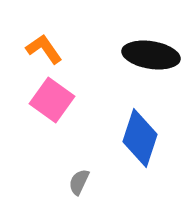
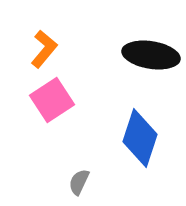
orange L-shape: rotated 75 degrees clockwise
pink square: rotated 21 degrees clockwise
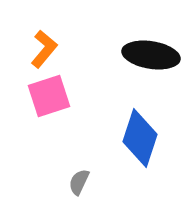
pink square: moved 3 px left, 4 px up; rotated 15 degrees clockwise
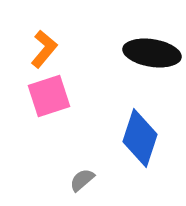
black ellipse: moved 1 px right, 2 px up
gray semicircle: moved 3 px right, 2 px up; rotated 24 degrees clockwise
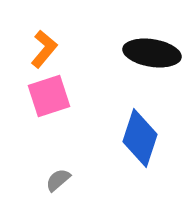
gray semicircle: moved 24 px left
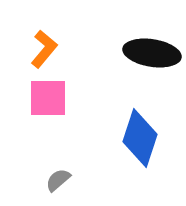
pink square: moved 1 px left, 2 px down; rotated 18 degrees clockwise
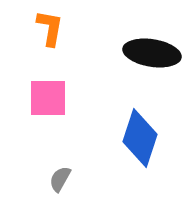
orange L-shape: moved 6 px right, 21 px up; rotated 30 degrees counterclockwise
gray semicircle: moved 2 px right, 1 px up; rotated 20 degrees counterclockwise
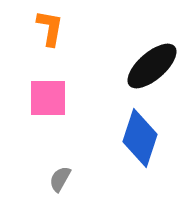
black ellipse: moved 13 px down; rotated 50 degrees counterclockwise
